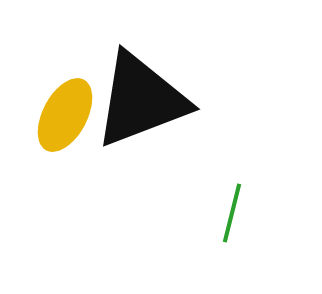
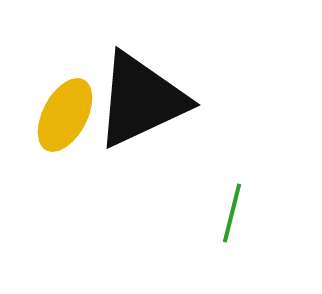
black triangle: rotated 4 degrees counterclockwise
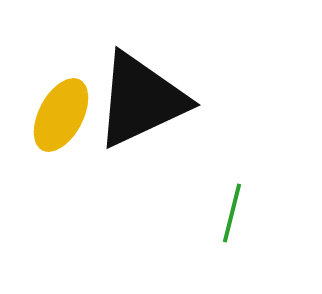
yellow ellipse: moved 4 px left
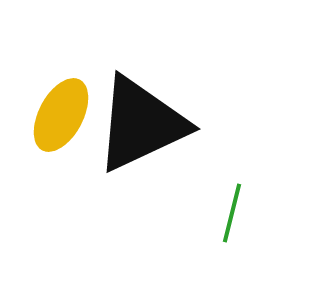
black triangle: moved 24 px down
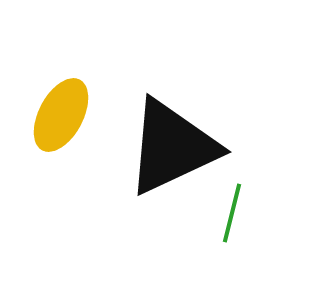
black triangle: moved 31 px right, 23 px down
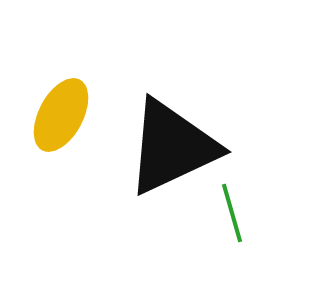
green line: rotated 30 degrees counterclockwise
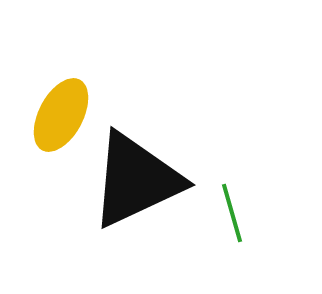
black triangle: moved 36 px left, 33 px down
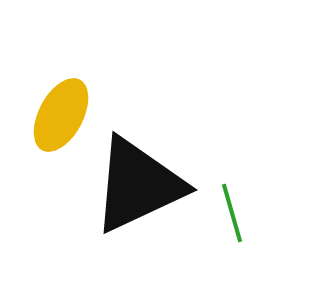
black triangle: moved 2 px right, 5 px down
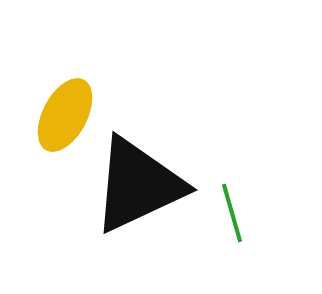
yellow ellipse: moved 4 px right
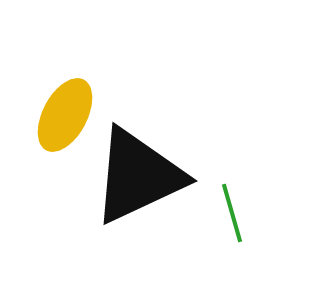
black triangle: moved 9 px up
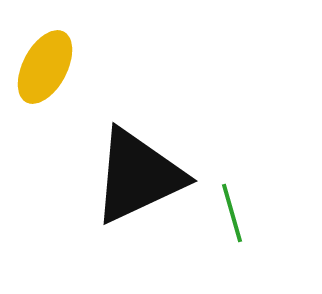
yellow ellipse: moved 20 px left, 48 px up
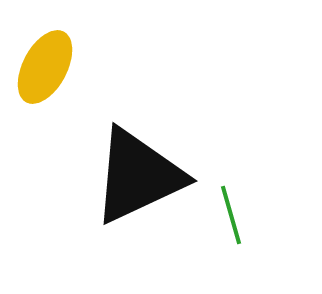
green line: moved 1 px left, 2 px down
